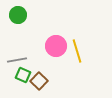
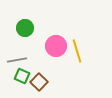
green circle: moved 7 px right, 13 px down
green square: moved 1 px left, 1 px down
brown square: moved 1 px down
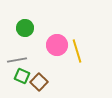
pink circle: moved 1 px right, 1 px up
